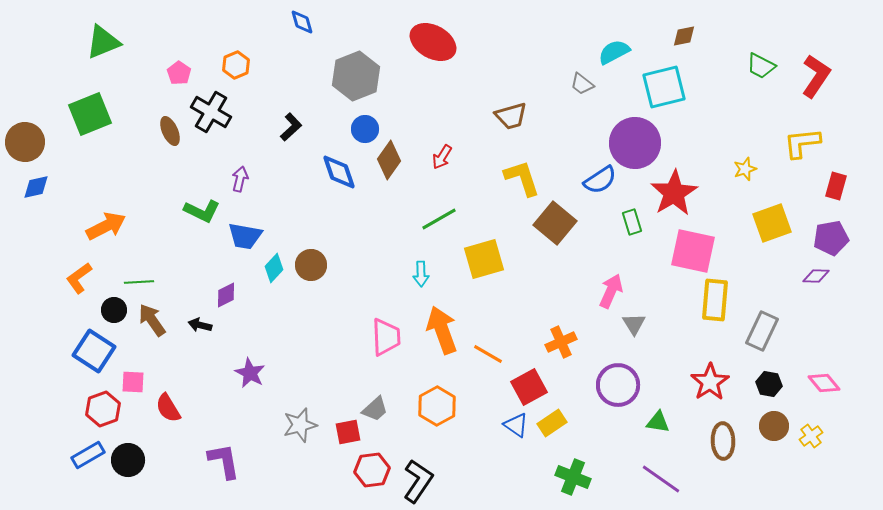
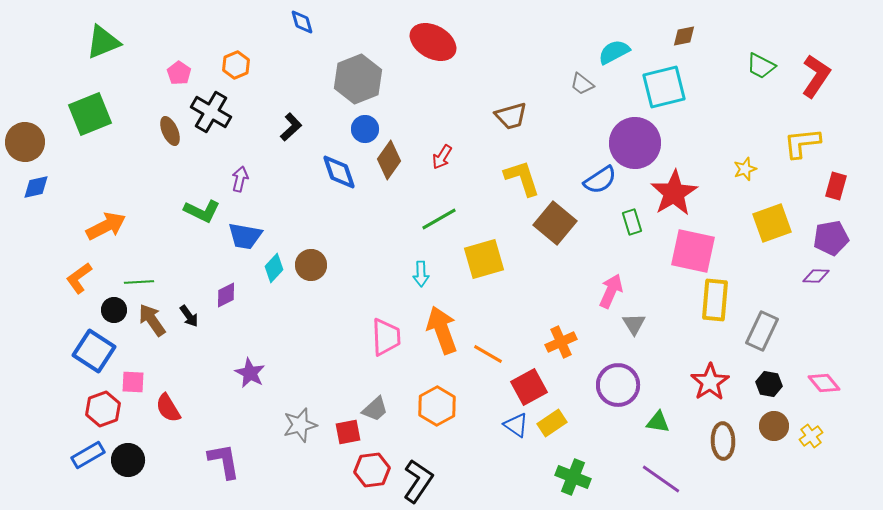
gray hexagon at (356, 76): moved 2 px right, 3 px down
black arrow at (200, 325): moved 11 px left, 9 px up; rotated 140 degrees counterclockwise
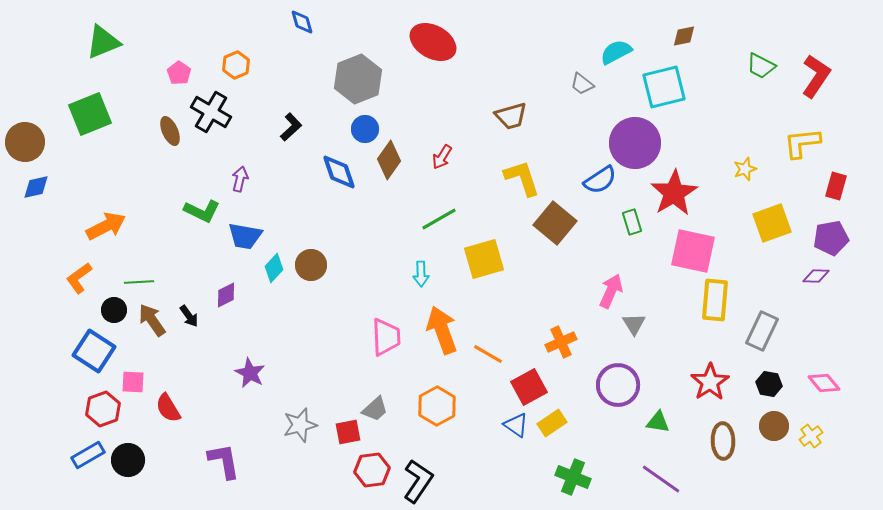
cyan semicircle at (614, 52): moved 2 px right
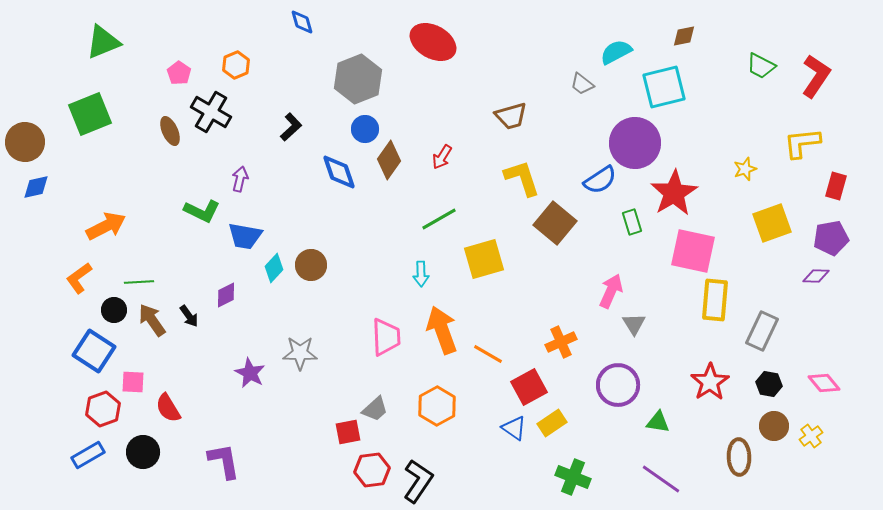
gray star at (300, 425): moved 72 px up; rotated 16 degrees clockwise
blue triangle at (516, 425): moved 2 px left, 3 px down
brown ellipse at (723, 441): moved 16 px right, 16 px down
black circle at (128, 460): moved 15 px right, 8 px up
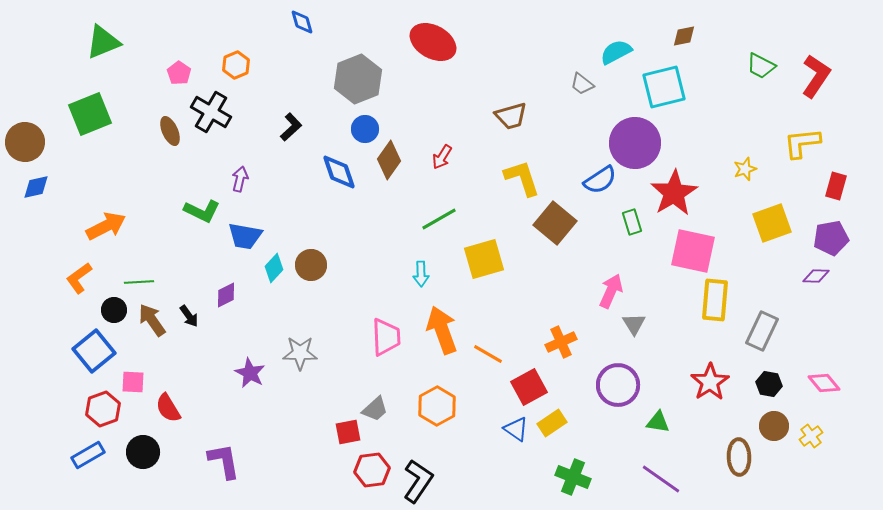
blue square at (94, 351): rotated 18 degrees clockwise
blue triangle at (514, 428): moved 2 px right, 1 px down
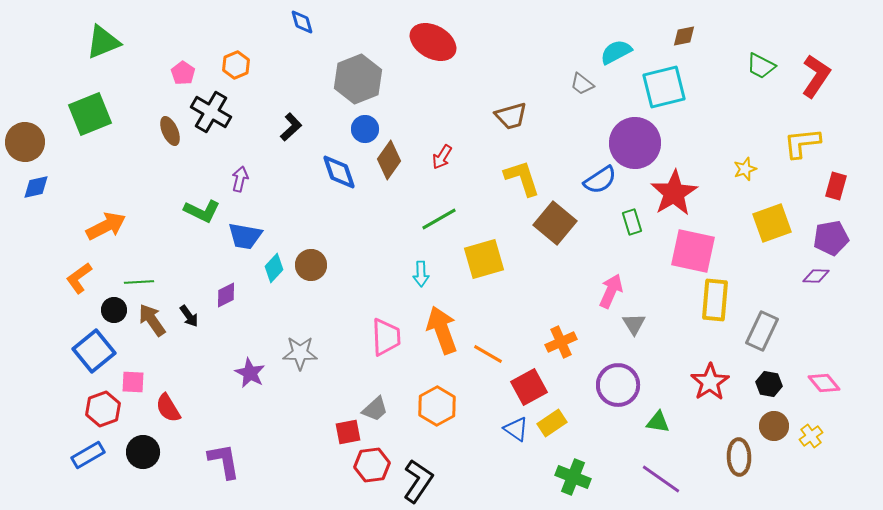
pink pentagon at (179, 73): moved 4 px right
red hexagon at (372, 470): moved 5 px up
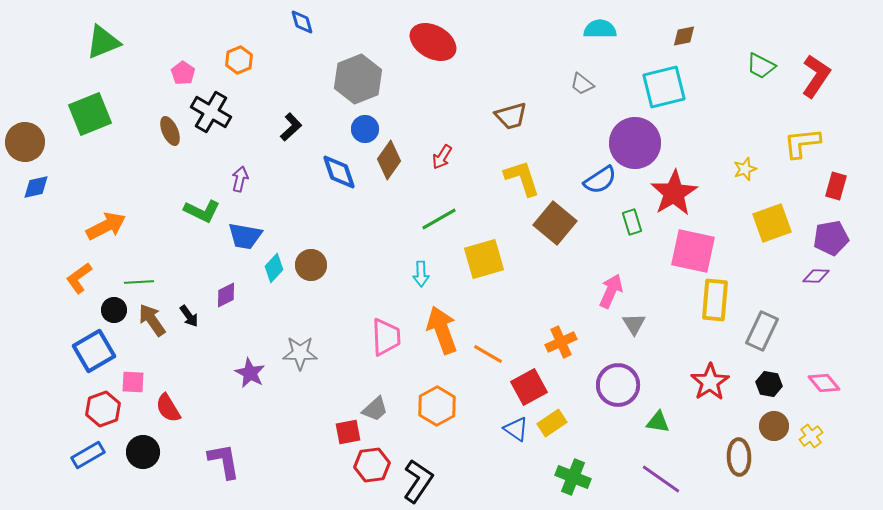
cyan semicircle at (616, 52): moved 16 px left, 23 px up; rotated 28 degrees clockwise
orange hexagon at (236, 65): moved 3 px right, 5 px up
blue square at (94, 351): rotated 9 degrees clockwise
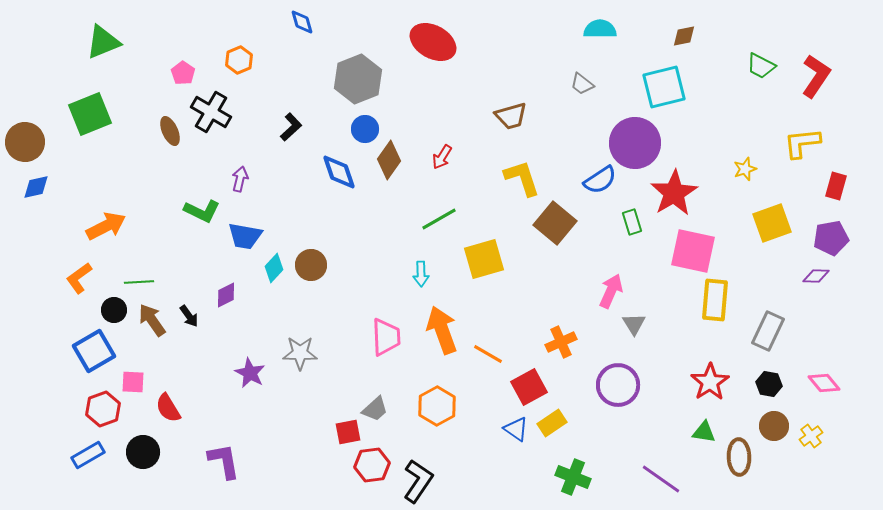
gray rectangle at (762, 331): moved 6 px right
green triangle at (658, 422): moved 46 px right, 10 px down
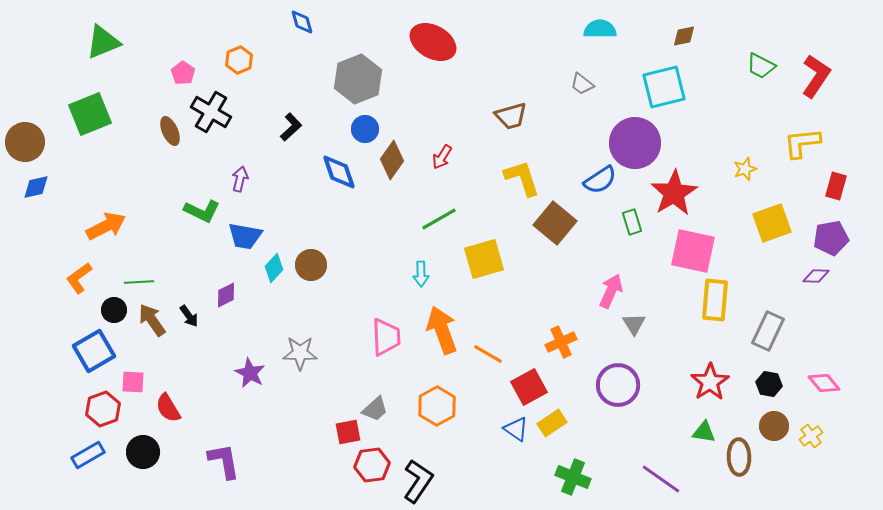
brown diamond at (389, 160): moved 3 px right
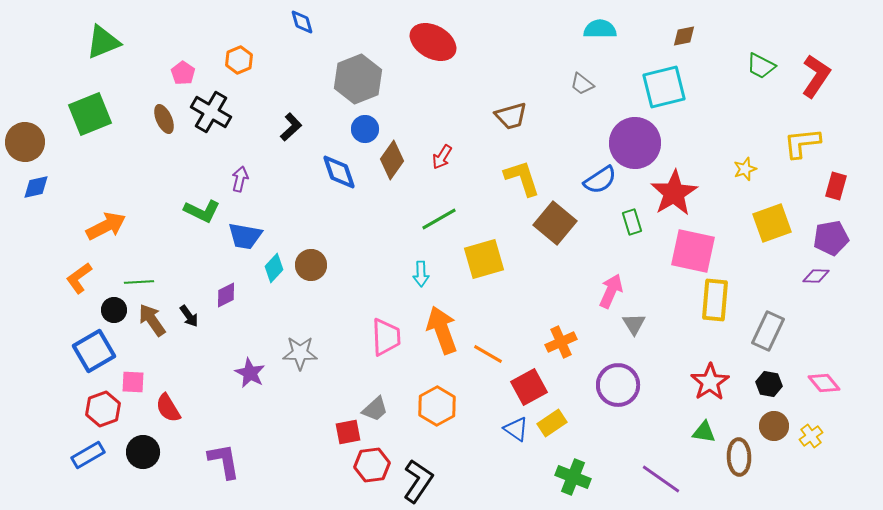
brown ellipse at (170, 131): moved 6 px left, 12 px up
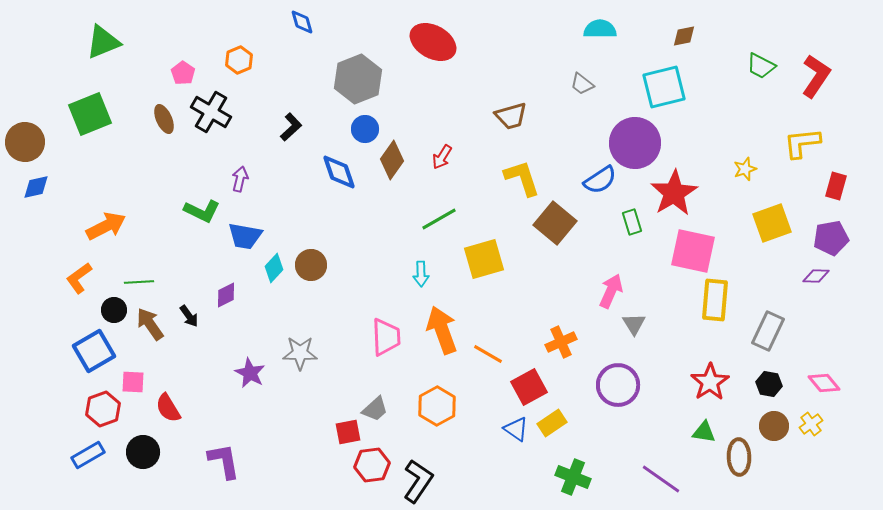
brown arrow at (152, 320): moved 2 px left, 4 px down
yellow cross at (811, 436): moved 12 px up
